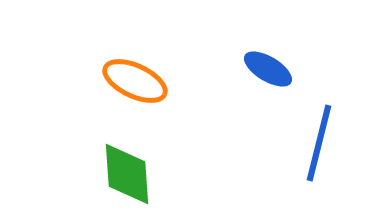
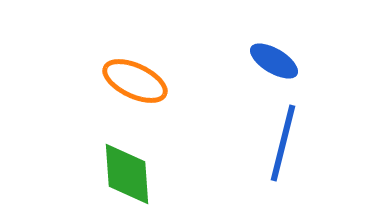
blue ellipse: moved 6 px right, 8 px up
blue line: moved 36 px left
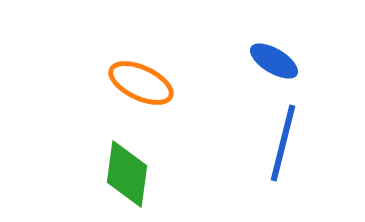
orange ellipse: moved 6 px right, 2 px down
green diamond: rotated 12 degrees clockwise
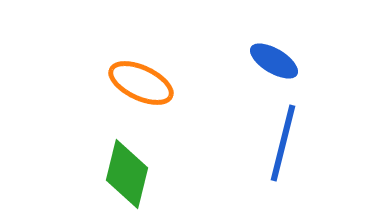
green diamond: rotated 6 degrees clockwise
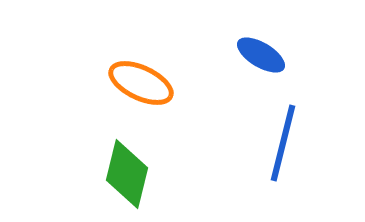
blue ellipse: moved 13 px left, 6 px up
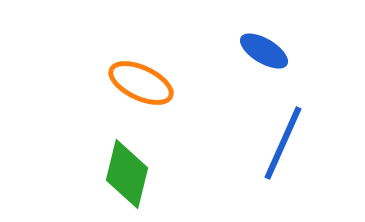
blue ellipse: moved 3 px right, 4 px up
blue line: rotated 10 degrees clockwise
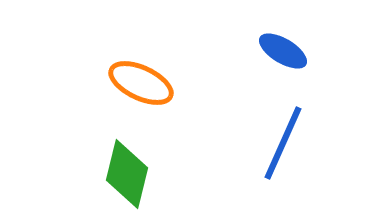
blue ellipse: moved 19 px right
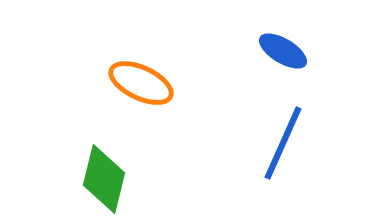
green diamond: moved 23 px left, 5 px down
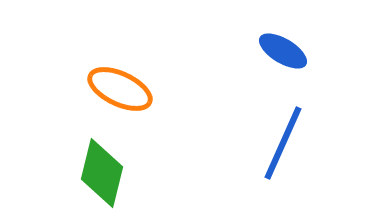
orange ellipse: moved 21 px left, 6 px down
green diamond: moved 2 px left, 6 px up
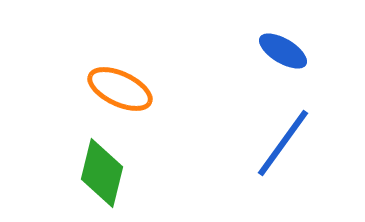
blue line: rotated 12 degrees clockwise
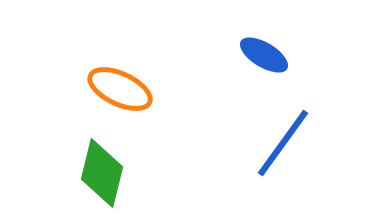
blue ellipse: moved 19 px left, 4 px down
